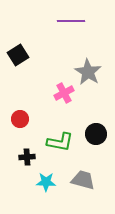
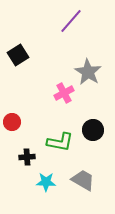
purple line: rotated 48 degrees counterclockwise
red circle: moved 8 px left, 3 px down
black circle: moved 3 px left, 4 px up
gray trapezoid: rotated 15 degrees clockwise
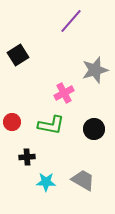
gray star: moved 7 px right, 2 px up; rotated 24 degrees clockwise
black circle: moved 1 px right, 1 px up
green L-shape: moved 9 px left, 17 px up
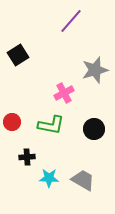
cyan star: moved 3 px right, 4 px up
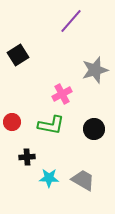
pink cross: moved 2 px left, 1 px down
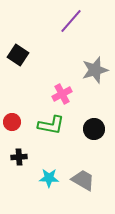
black square: rotated 25 degrees counterclockwise
black cross: moved 8 px left
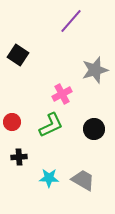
green L-shape: rotated 36 degrees counterclockwise
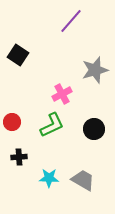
green L-shape: moved 1 px right
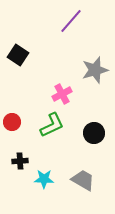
black circle: moved 4 px down
black cross: moved 1 px right, 4 px down
cyan star: moved 5 px left, 1 px down
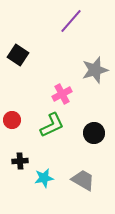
red circle: moved 2 px up
cyan star: moved 1 px up; rotated 12 degrees counterclockwise
